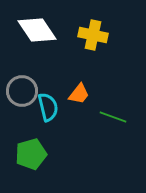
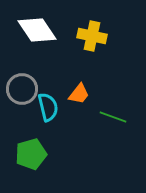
yellow cross: moved 1 px left, 1 px down
gray circle: moved 2 px up
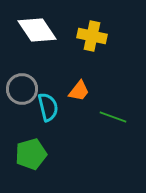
orange trapezoid: moved 3 px up
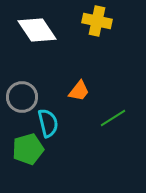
yellow cross: moved 5 px right, 15 px up
gray circle: moved 8 px down
cyan semicircle: moved 16 px down
green line: moved 1 px down; rotated 52 degrees counterclockwise
green pentagon: moved 3 px left, 5 px up
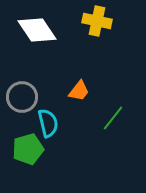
green line: rotated 20 degrees counterclockwise
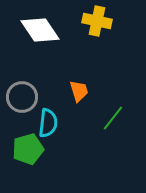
white diamond: moved 3 px right
orange trapezoid: rotated 55 degrees counterclockwise
cyan semicircle: rotated 20 degrees clockwise
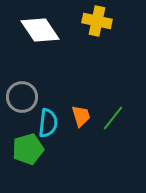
orange trapezoid: moved 2 px right, 25 px down
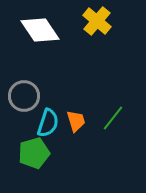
yellow cross: rotated 28 degrees clockwise
gray circle: moved 2 px right, 1 px up
orange trapezoid: moved 5 px left, 5 px down
cyan semicircle: rotated 12 degrees clockwise
green pentagon: moved 6 px right, 4 px down
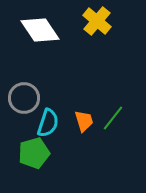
gray circle: moved 2 px down
orange trapezoid: moved 8 px right
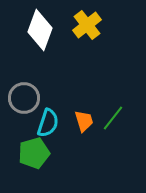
yellow cross: moved 10 px left, 4 px down; rotated 12 degrees clockwise
white diamond: rotated 54 degrees clockwise
